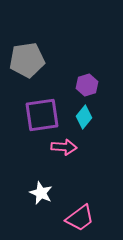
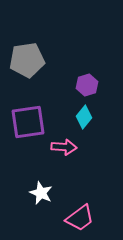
purple square: moved 14 px left, 7 px down
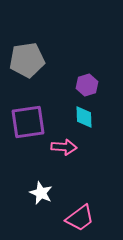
cyan diamond: rotated 40 degrees counterclockwise
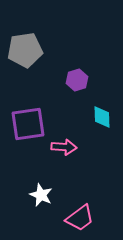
gray pentagon: moved 2 px left, 10 px up
purple hexagon: moved 10 px left, 5 px up
cyan diamond: moved 18 px right
purple square: moved 2 px down
white star: moved 2 px down
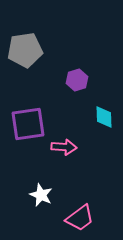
cyan diamond: moved 2 px right
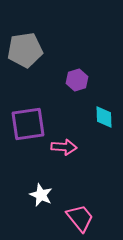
pink trapezoid: rotated 92 degrees counterclockwise
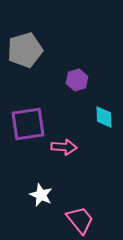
gray pentagon: rotated 8 degrees counterclockwise
pink trapezoid: moved 2 px down
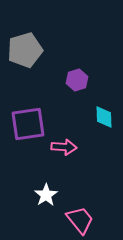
white star: moved 5 px right; rotated 15 degrees clockwise
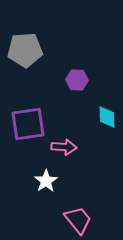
gray pentagon: rotated 12 degrees clockwise
purple hexagon: rotated 20 degrees clockwise
cyan diamond: moved 3 px right
white star: moved 14 px up
pink trapezoid: moved 2 px left
